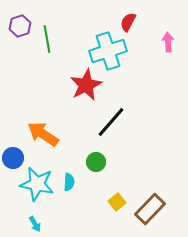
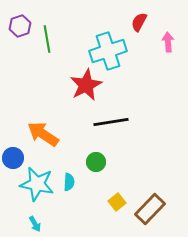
red semicircle: moved 11 px right
black line: rotated 40 degrees clockwise
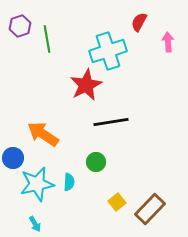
cyan star: rotated 24 degrees counterclockwise
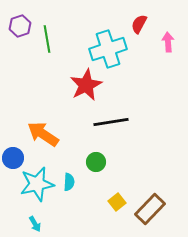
red semicircle: moved 2 px down
cyan cross: moved 2 px up
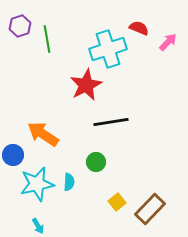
red semicircle: moved 4 px down; rotated 84 degrees clockwise
pink arrow: rotated 48 degrees clockwise
blue circle: moved 3 px up
cyan arrow: moved 3 px right, 2 px down
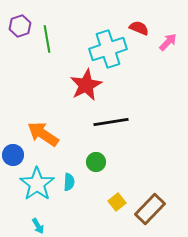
cyan star: rotated 24 degrees counterclockwise
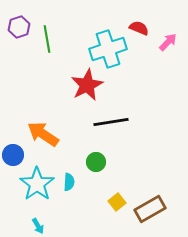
purple hexagon: moved 1 px left, 1 px down
red star: moved 1 px right
brown rectangle: rotated 16 degrees clockwise
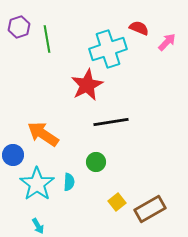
pink arrow: moved 1 px left
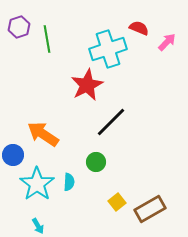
black line: rotated 36 degrees counterclockwise
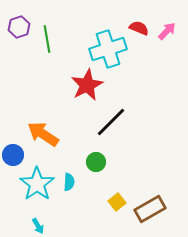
pink arrow: moved 11 px up
